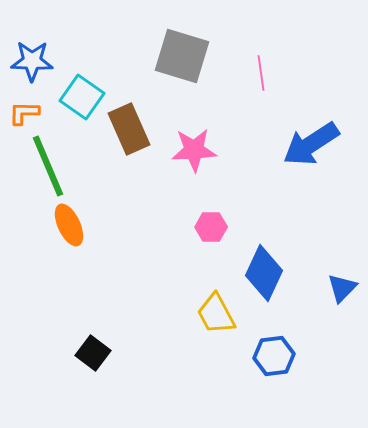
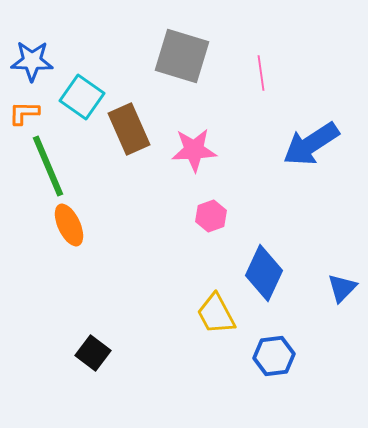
pink hexagon: moved 11 px up; rotated 20 degrees counterclockwise
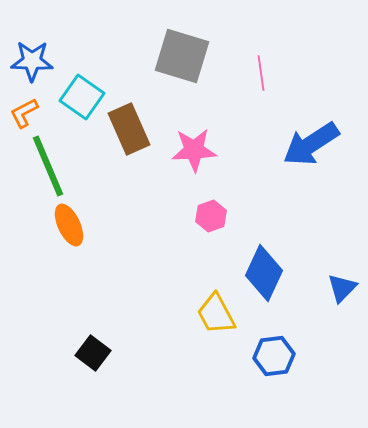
orange L-shape: rotated 28 degrees counterclockwise
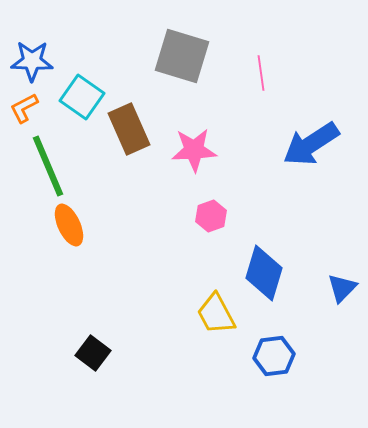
orange L-shape: moved 5 px up
blue diamond: rotated 8 degrees counterclockwise
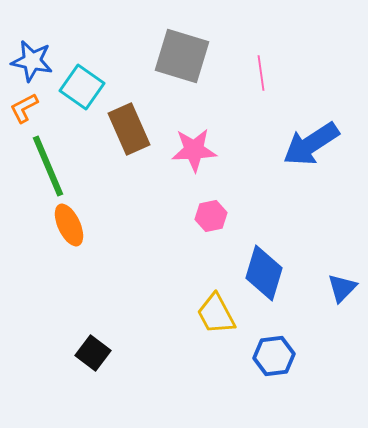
blue star: rotated 9 degrees clockwise
cyan square: moved 10 px up
pink hexagon: rotated 8 degrees clockwise
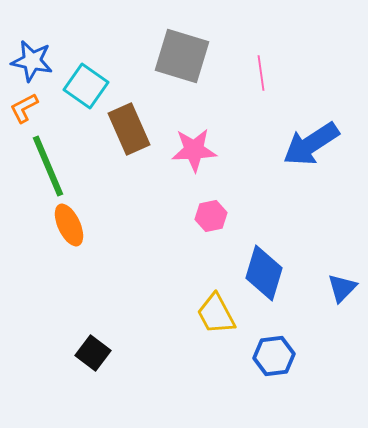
cyan square: moved 4 px right, 1 px up
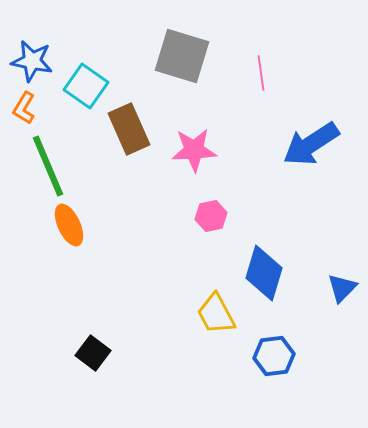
orange L-shape: rotated 32 degrees counterclockwise
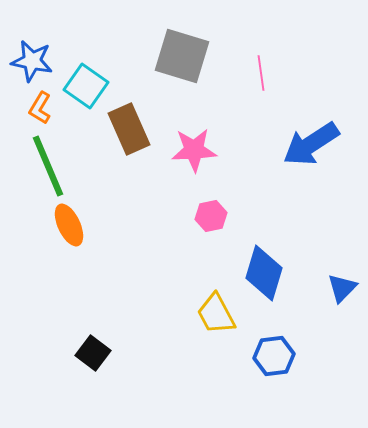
orange L-shape: moved 16 px right
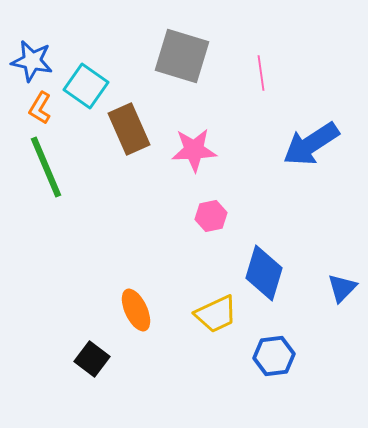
green line: moved 2 px left, 1 px down
orange ellipse: moved 67 px right, 85 px down
yellow trapezoid: rotated 87 degrees counterclockwise
black square: moved 1 px left, 6 px down
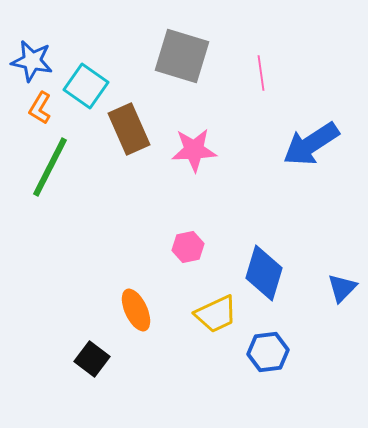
green line: moved 4 px right; rotated 50 degrees clockwise
pink hexagon: moved 23 px left, 31 px down
blue hexagon: moved 6 px left, 4 px up
